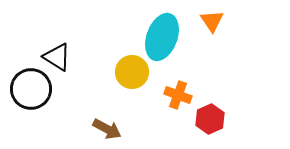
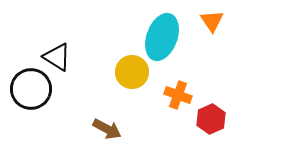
red hexagon: moved 1 px right
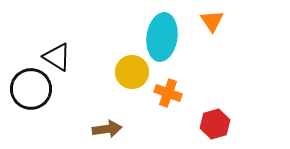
cyan ellipse: rotated 12 degrees counterclockwise
orange cross: moved 10 px left, 2 px up
red hexagon: moved 4 px right, 5 px down; rotated 8 degrees clockwise
brown arrow: rotated 36 degrees counterclockwise
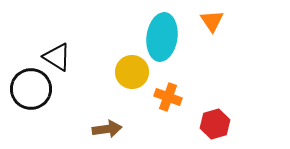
orange cross: moved 4 px down
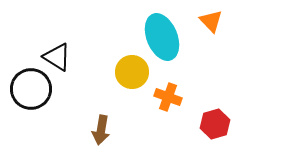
orange triangle: moved 1 px left; rotated 10 degrees counterclockwise
cyan ellipse: rotated 30 degrees counterclockwise
brown arrow: moved 6 px left, 1 px down; rotated 108 degrees clockwise
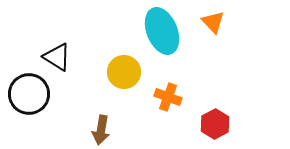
orange triangle: moved 2 px right, 1 px down
cyan ellipse: moved 6 px up
yellow circle: moved 8 px left
black circle: moved 2 px left, 5 px down
red hexagon: rotated 12 degrees counterclockwise
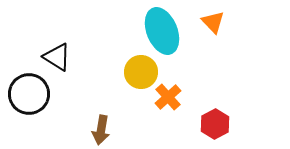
yellow circle: moved 17 px right
orange cross: rotated 28 degrees clockwise
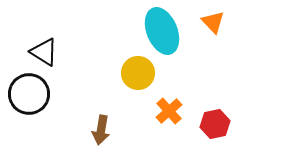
black triangle: moved 13 px left, 5 px up
yellow circle: moved 3 px left, 1 px down
orange cross: moved 1 px right, 14 px down
red hexagon: rotated 16 degrees clockwise
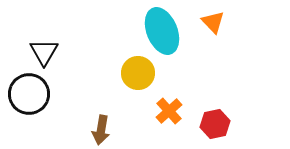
black triangle: rotated 28 degrees clockwise
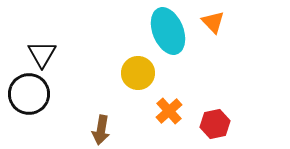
cyan ellipse: moved 6 px right
black triangle: moved 2 px left, 2 px down
